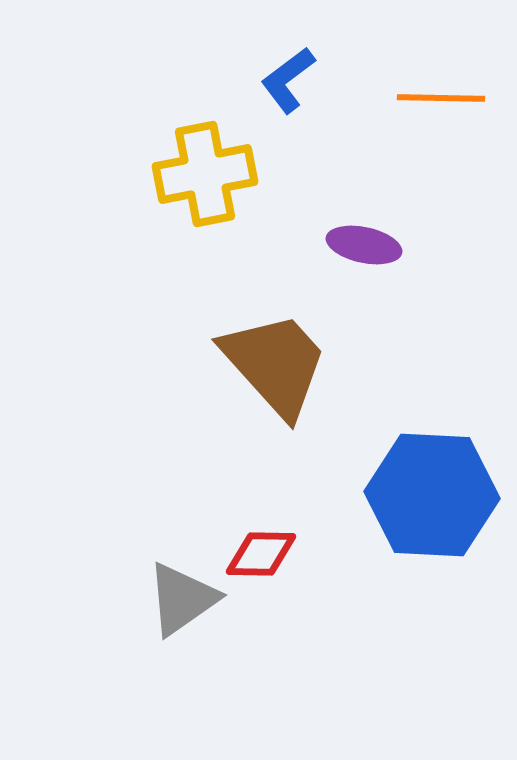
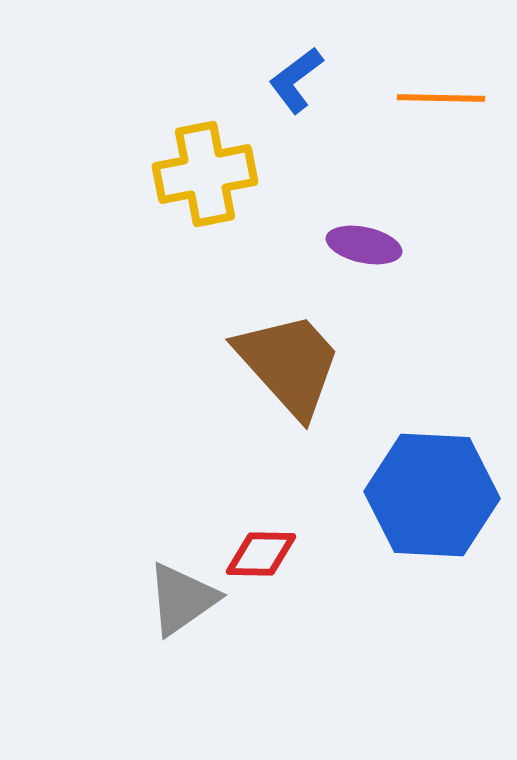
blue L-shape: moved 8 px right
brown trapezoid: moved 14 px right
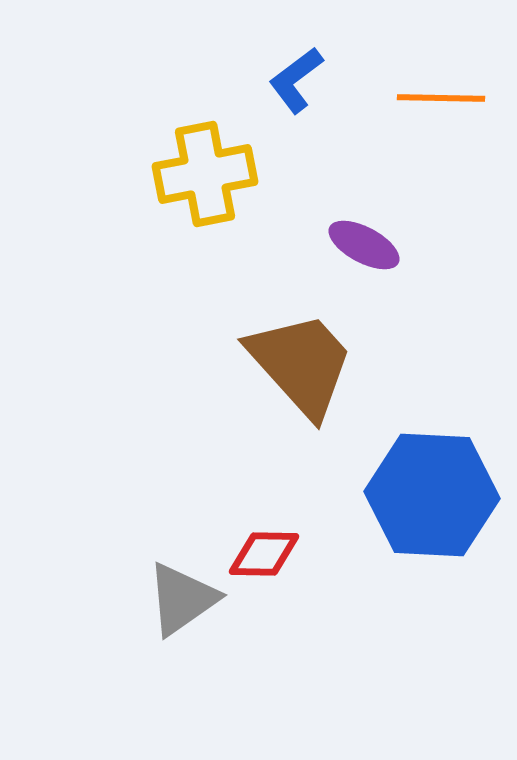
purple ellipse: rotated 16 degrees clockwise
brown trapezoid: moved 12 px right
red diamond: moved 3 px right
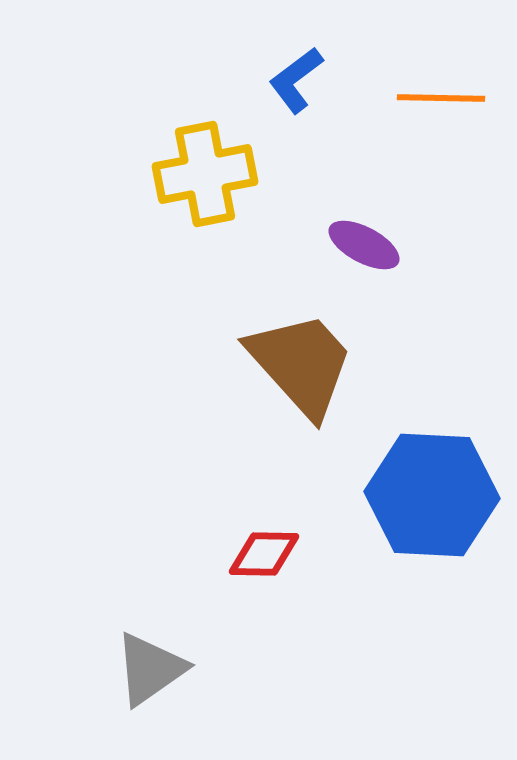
gray triangle: moved 32 px left, 70 px down
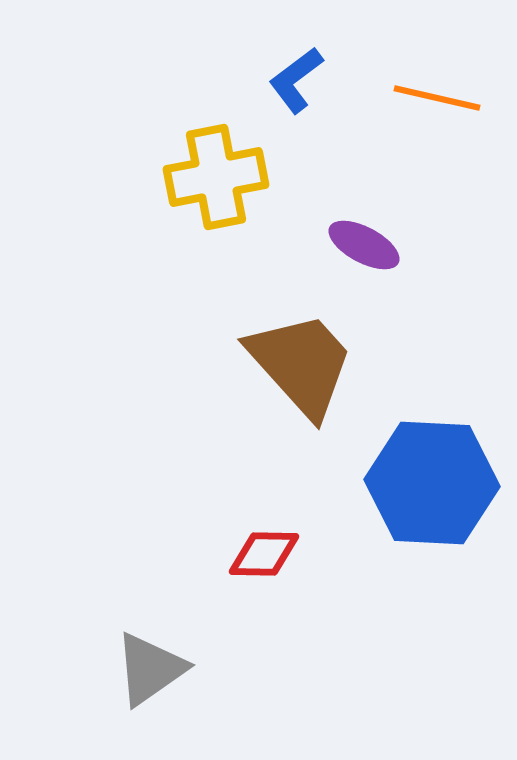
orange line: moved 4 px left; rotated 12 degrees clockwise
yellow cross: moved 11 px right, 3 px down
blue hexagon: moved 12 px up
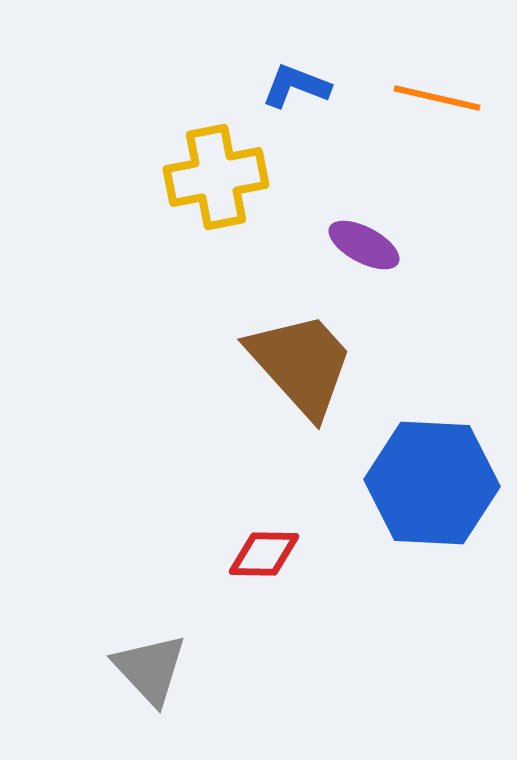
blue L-shape: moved 6 px down; rotated 58 degrees clockwise
gray triangle: rotated 38 degrees counterclockwise
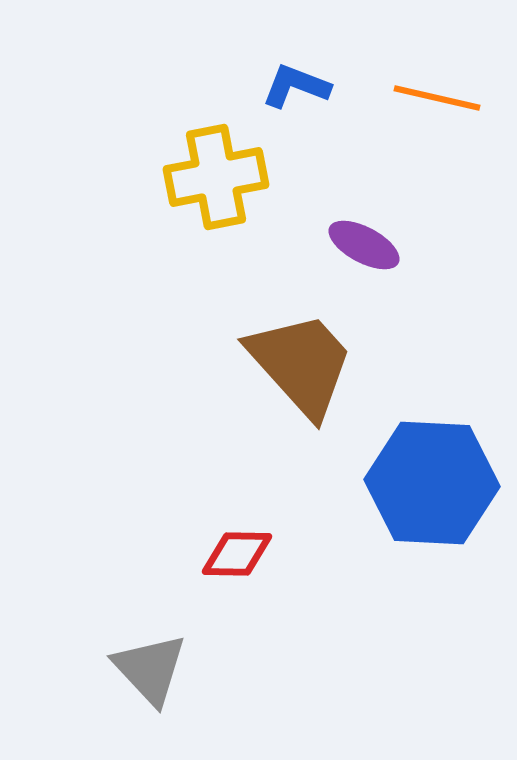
red diamond: moved 27 px left
